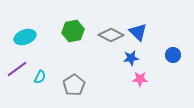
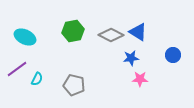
blue triangle: rotated 12 degrees counterclockwise
cyan ellipse: rotated 45 degrees clockwise
cyan semicircle: moved 3 px left, 2 px down
gray pentagon: rotated 25 degrees counterclockwise
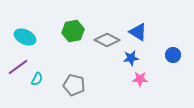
gray diamond: moved 4 px left, 5 px down
purple line: moved 1 px right, 2 px up
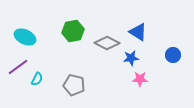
gray diamond: moved 3 px down
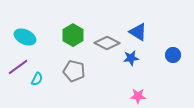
green hexagon: moved 4 px down; rotated 20 degrees counterclockwise
pink star: moved 2 px left, 17 px down
gray pentagon: moved 14 px up
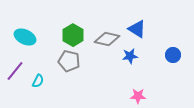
blue triangle: moved 1 px left, 3 px up
gray diamond: moved 4 px up; rotated 15 degrees counterclockwise
blue star: moved 1 px left, 2 px up
purple line: moved 3 px left, 4 px down; rotated 15 degrees counterclockwise
gray pentagon: moved 5 px left, 10 px up
cyan semicircle: moved 1 px right, 2 px down
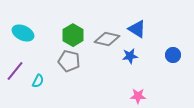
cyan ellipse: moved 2 px left, 4 px up
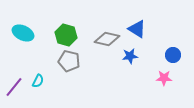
green hexagon: moved 7 px left; rotated 15 degrees counterclockwise
purple line: moved 1 px left, 16 px down
pink star: moved 26 px right, 18 px up
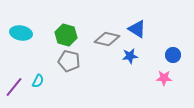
cyan ellipse: moved 2 px left; rotated 15 degrees counterclockwise
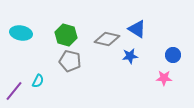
gray pentagon: moved 1 px right
purple line: moved 4 px down
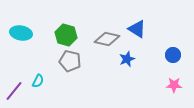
blue star: moved 3 px left, 3 px down; rotated 14 degrees counterclockwise
pink star: moved 10 px right, 7 px down
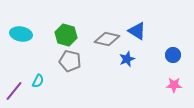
blue triangle: moved 2 px down
cyan ellipse: moved 1 px down
